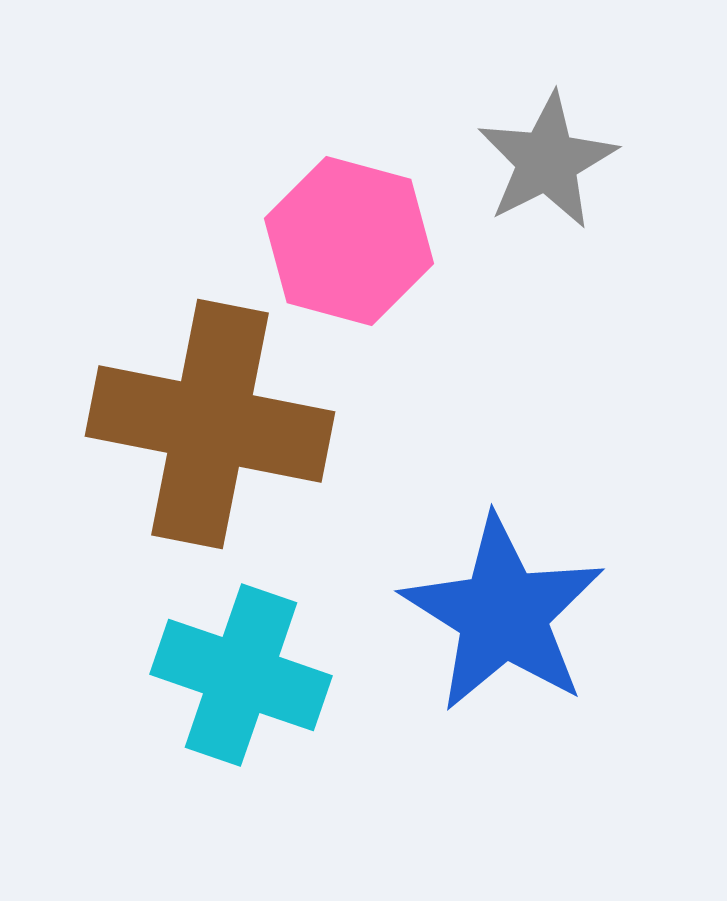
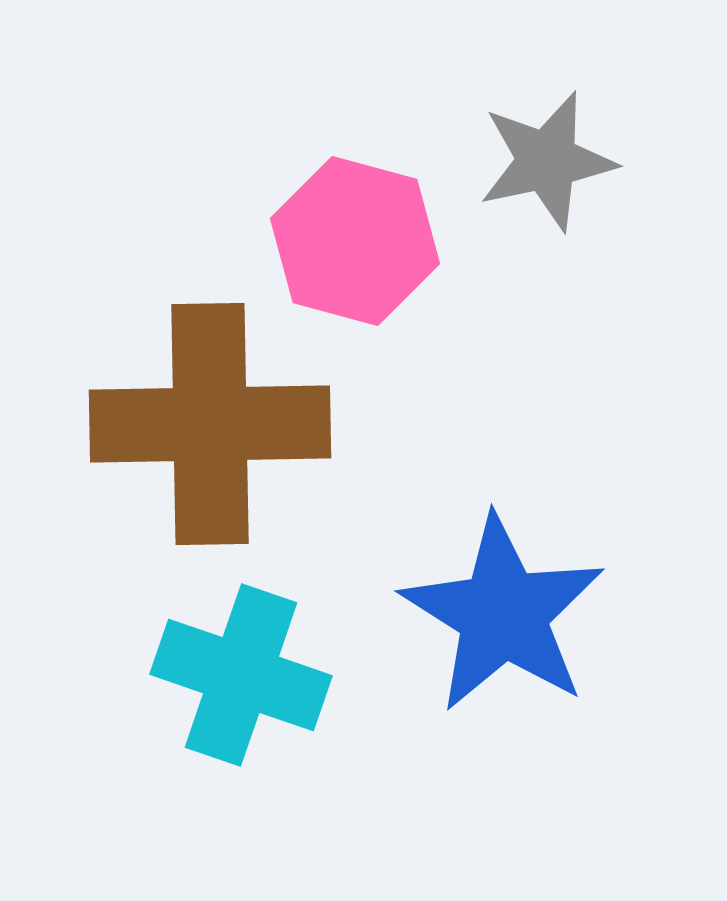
gray star: rotated 15 degrees clockwise
pink hexagon: moved 6 px right
brown cross: rotated 12 degrees counterclockwise
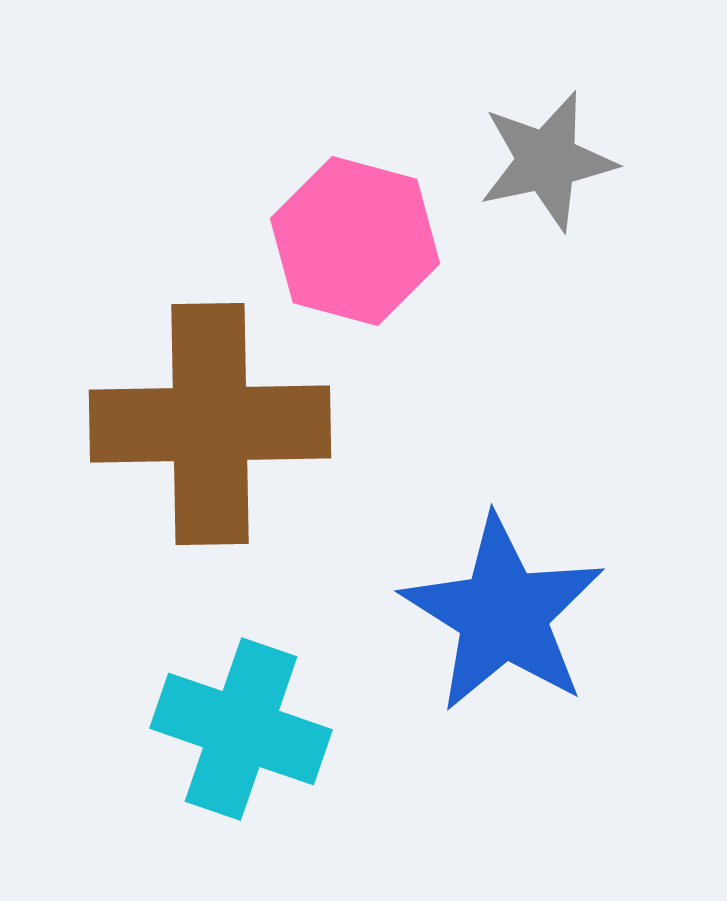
cyan cross: moved 54 px down
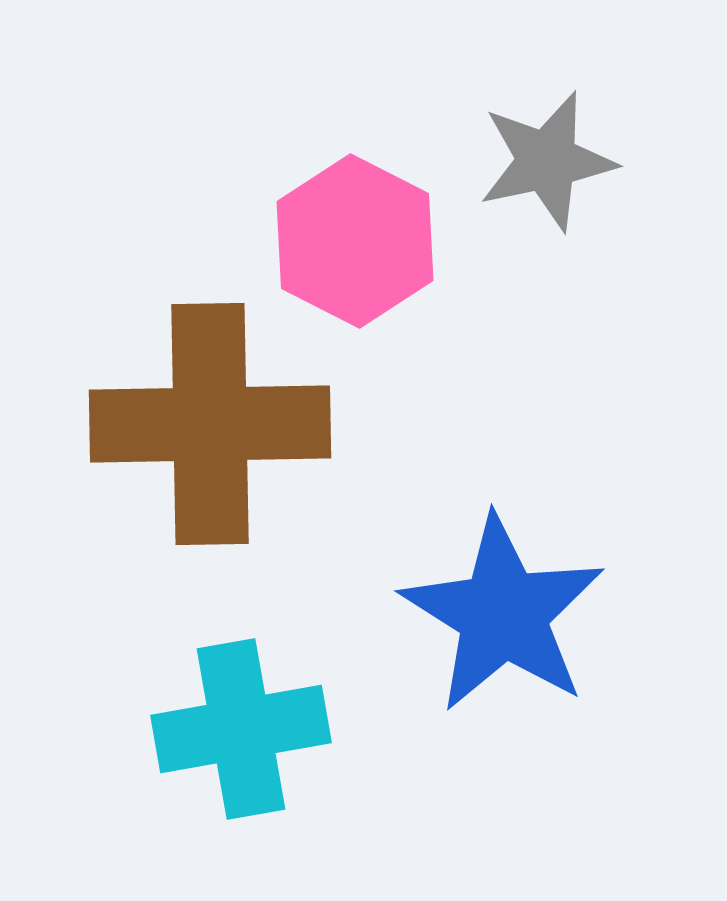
pink hexagon: rotated 12 degrees clockwise
cyan cross: rotated 29 degrees counterclockwise
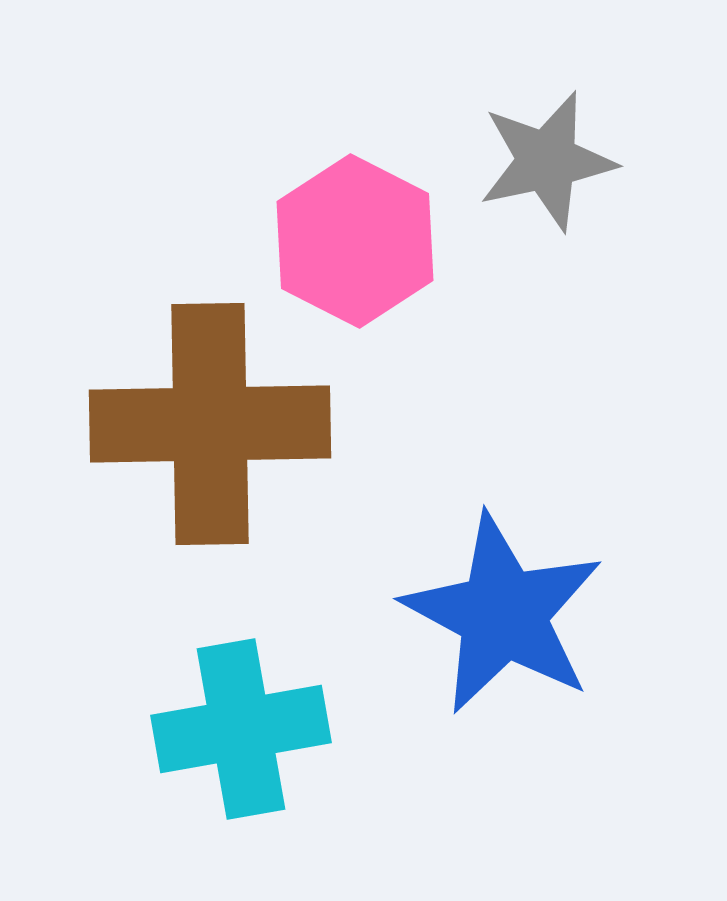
blue star: rotated 4 degrees counterclockwise
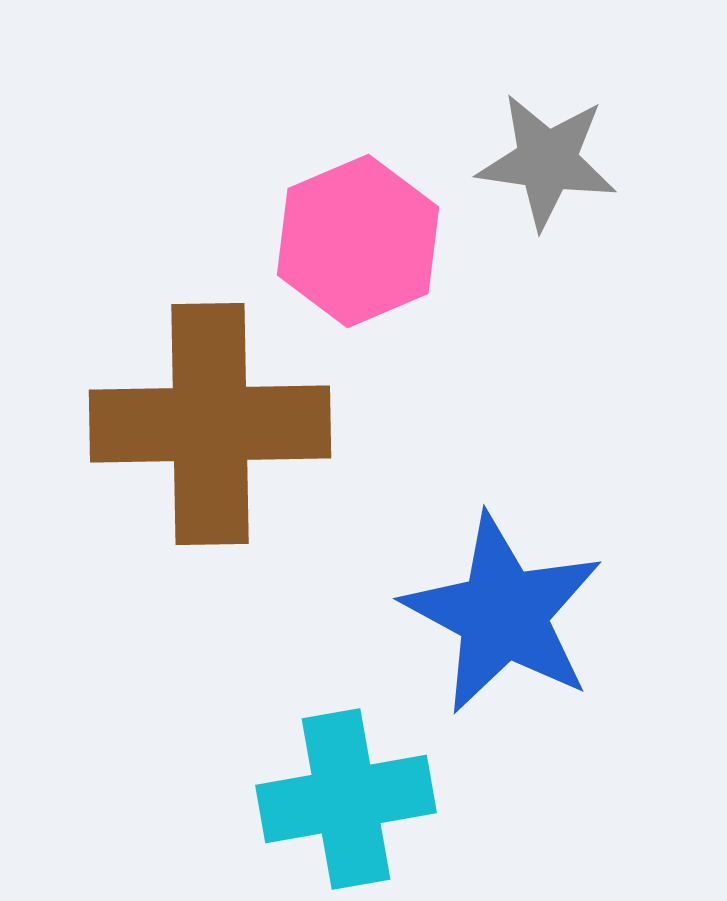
gray star: rotated 20 degrees clockwise
pink hexagon: moved 3 px right; rotated 10 degrees clockwise
cyan cross: moved 105 px right, 70 px down
